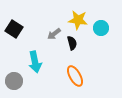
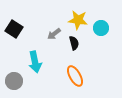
black semicircle: moved 2 px right
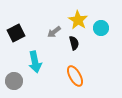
yellow star: rotated 24 degrees clockwise
black square: moved 2 px right, 4 px down; rotated 30 degrees clockwise
gray arrow: moved 2 px up
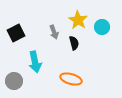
cyan circle: moved 1 px right, 1 px up
gray arrow: rotated 72 degrees counterclockwise
orange ellipse: moved 4 px left, 3 px down; rotated 45 degrees counterclockwise
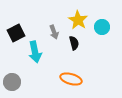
cyan arrow: moved 10 px up
gray circle: moved 2 px left, 1 px down
